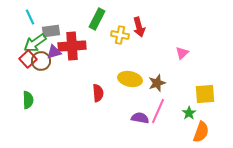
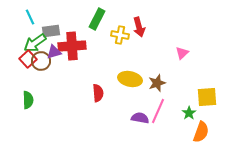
yellow square: moved 2 px right, 3 px down
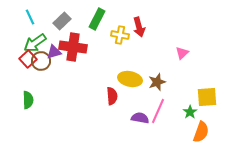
gray rectangle: moved 11 px right, 10 px up; rotated 36 degrees counterclockwise
red cross: moved 1 px right, 1 px down; rotated 12 degrees clockwise
brown star: moved 1 px up
red semicircle: moved 14 px right, 3 px down
green star: moved 1 px right, 1 px up
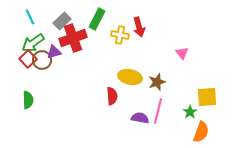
green arrow: moved 2 px left
red cross: moved 9 px up; rotated 28 degrees counterclockwise
pink triangle: rotated 24 degrees counterclockwise
brown circle: moved 1 px right, 1 px up
yellow ellipse: moved 2 px up
pink line: rotated 10 degrees counterclockwise
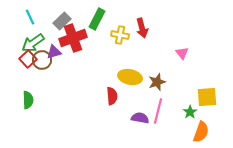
red arrow: moved 3 px right, 1 px down
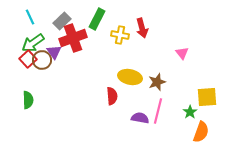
purple triangle: rotated 49 degrees counterclockwise
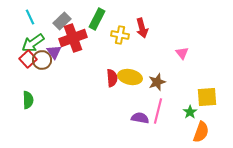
red semicircle: moved 18 px up
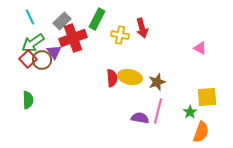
pink triangle: moved 18 px right, 5 px up; rotated 24 degrees counterclockwise
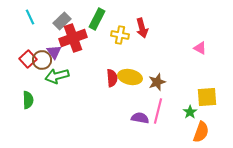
green arrow: moved 24 px right, 33 px down; rotated 20 degrees clockwise
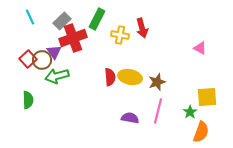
red semicircle: moved 2 px left, 1 px up
purple semicircle: moved 10 px left
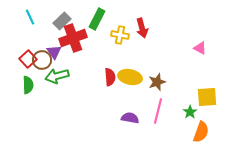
green semicircle: moved 15 px up
